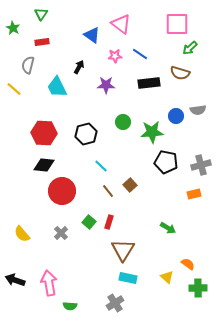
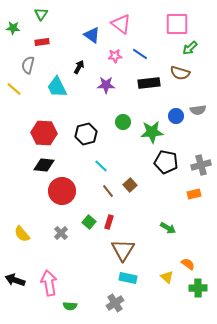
green star at (13, 28): rotated 24 degrees counterclockwise
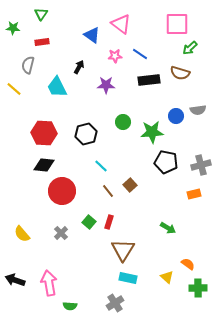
black rectangle at (149, 83): moved 3 px up
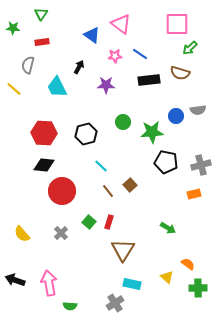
cyan rectangle at (128, 278): moved 4 px right, 6 px down
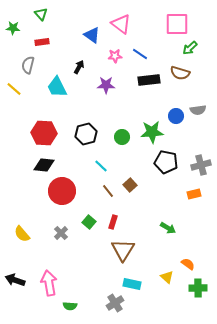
green triangle at (41, 14): rotated 16 degrees counterclockwise
green circle at (123, 122): moved 1 px left, 15 px down
red rectangle at (109, 222): moved 4 px right
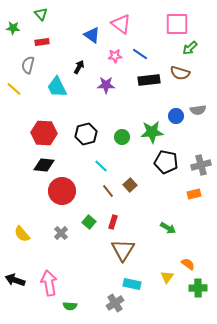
yellow triangle at (167, 277): rotated 24 degrees clockwise
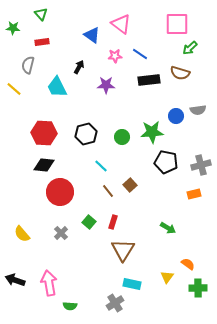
red circle at (62, 191): moved 2 px left, 1 px down
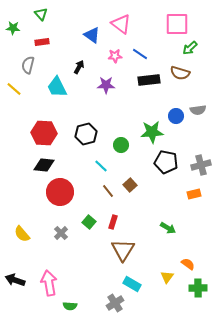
green circle at (122, 137): moved 1 px left, 8 px down
cyan rectangle at (132, 284): rotated 18 degrees clockwise
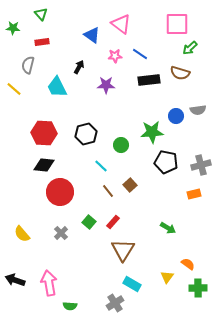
red rectangle at (113, 222): rotated 24 degrees clockwise
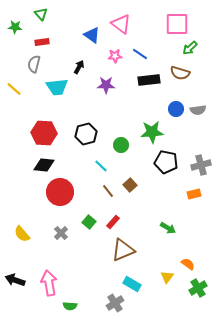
green star at (13, 28): moved 2 px right, 1 px up
gray semicircle at (28, 65): moved 6 px right, 1 px up
cyan trapezoid at (57, 87): rotated 70 degrees counterclockwise
blue circle at (176, 116): moved 7 px up
brown triangle at (123, 250): rotated 35 degrees clockwise
green cross at (198, 288): rotated 30 degrees counterclockwise
